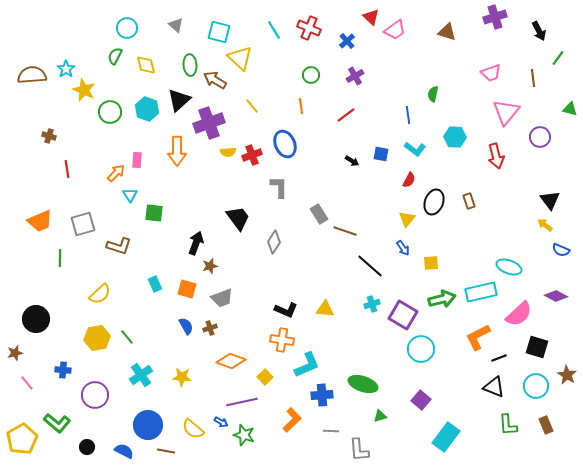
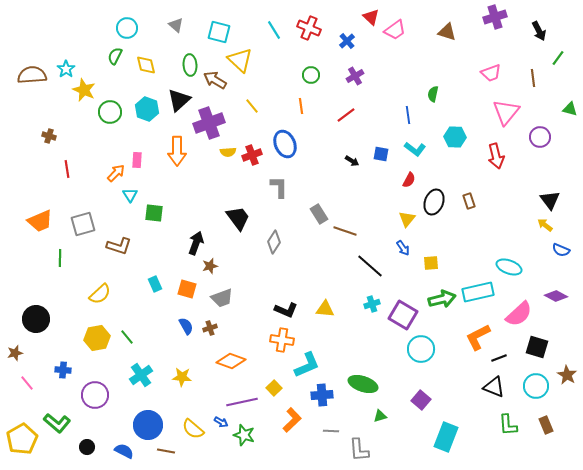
yellow triangle at (240, 58): moved 2 px down
cyan rectangle at (481, 292): moved 3 px left
yellow square at (265, 377): moved 9 px right, 11 px down
cyan rectangle at (446, 437): rotated 16 degrees counterclockwise
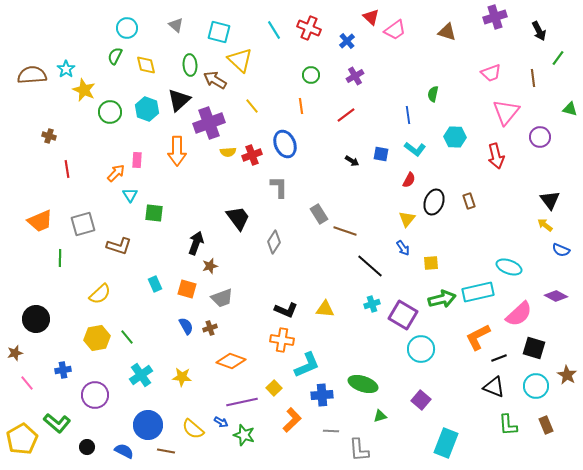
black square at (537, 347): moved 3 px left, 1 px down
blue cross at (63, 370): rotated 14 degrees counterclockwise
cyan rectangle at (446, 437): moved 6 px down
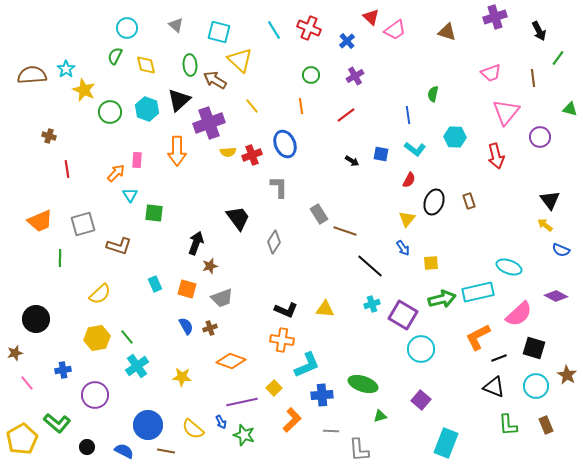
cyan cross at (141, 375): moved 4 px left, 9 px up
blue arrow at (221, 422): rotated 32 degrees clockwise
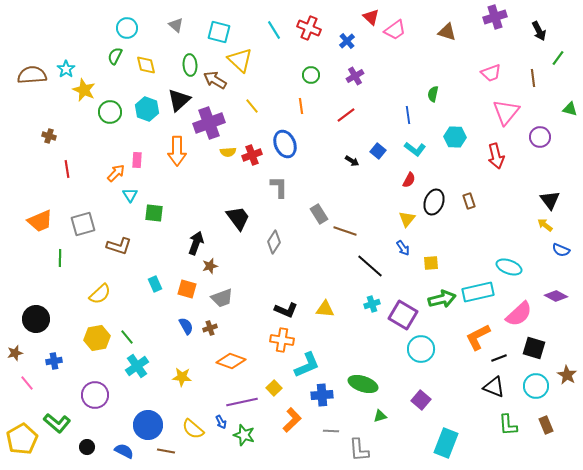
blue square at (381, 154): moved 3 px left, 3 px up; rotated 28 degrees clockwise
blue cross at (63, 370): moved 9 px left, 9 px up
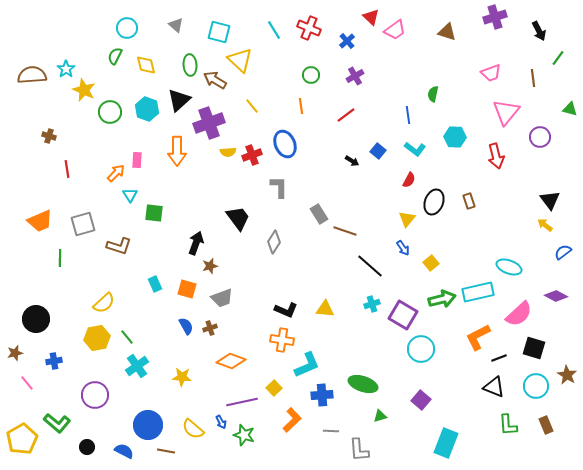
blue semicircle at (561, 250): moved 2 px right, 2 px down; rotated 120 degrees clockwise
yellow square at (431, 263): rotated 35 degrees counterclockwise
yellow semicircle at (100, 294): moved 4 px right, 9 px down
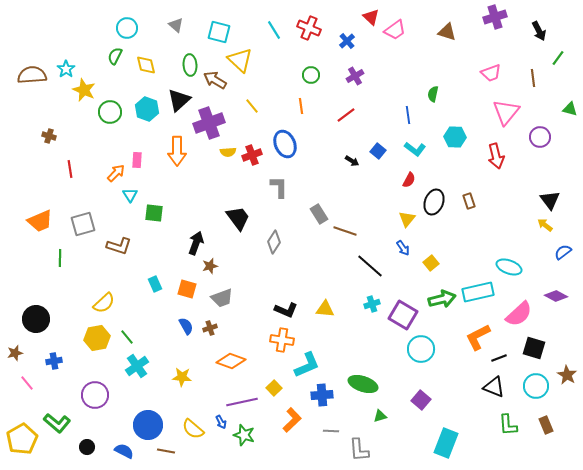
red line at (67, 169): moved 3 px right
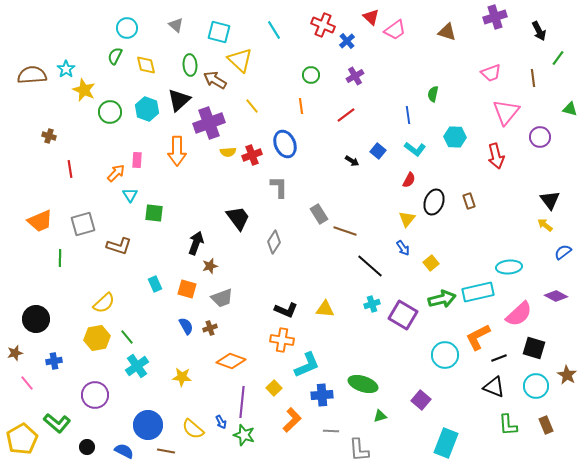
red cross at (309, 28): moved 14 px right, 3 px up
cyan ellipse at (509, 267): rotated 25 degrees counterclockwise
cyan circle at (421, 349): moved 24 px right, 6 px down
purple line at (242, 402): rotated 72 degrees counterclockwise
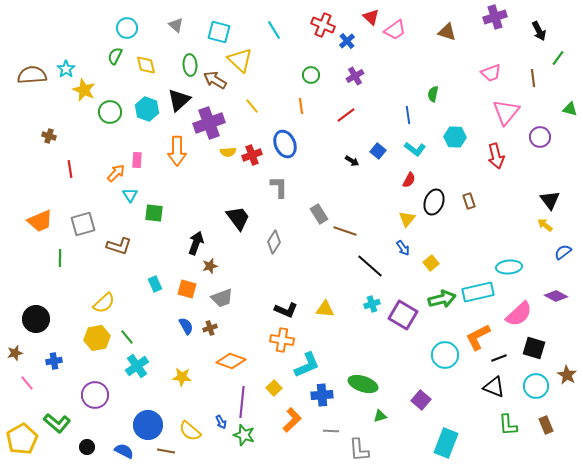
yellow semicircle at (193, 429): moved 3 px left, 2 px down
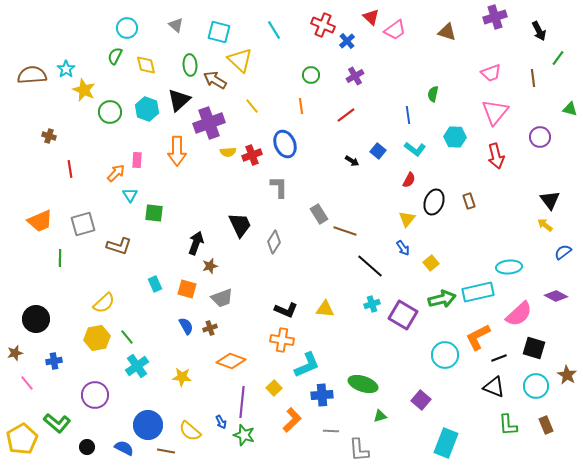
pink triangle at (506, 112): moved 11 px left
black trapezoid at (238, 218): moved 2 px right, 7 px down; rotated 12 degrees clockwise
blue semicircle at (124, 451): moved 3 px up
